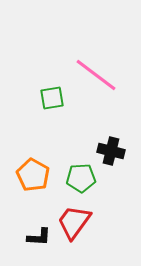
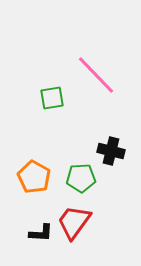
pink line: rotated 9 degrees clockwise
orange pentagon: moved 1 px right, 2 px down
black L-shape: moved 2 px right, 4 px up
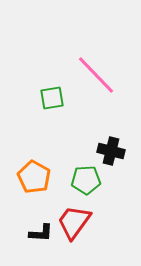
green pentagon: moved 5 px right, 2 px down
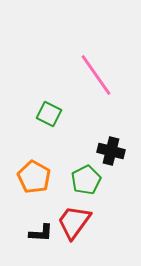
pink line: rotated 9 degrees clockwise
green square: moved 3 px left, 16 px down; rotated 35 degrees clockwise
green pentagon: rotated 24 degrees counterclockwise
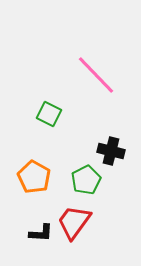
pink line: rotated 9 degrees counterclockwise
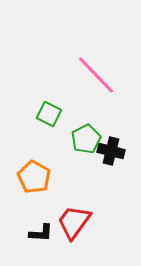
green pentagon: moved 41 px up
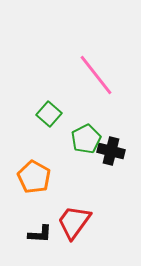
pink line: rotated 6 degrees clockwise
green square: rotated 15 degrees clockwise
black L-shape: moved 1 px left, 1 px down
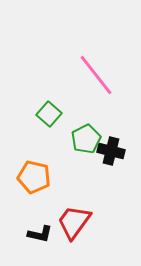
orange pentagon: rotated 16 degrees counterclockwise
black L-shape: rotated 10 degrees clockwise
